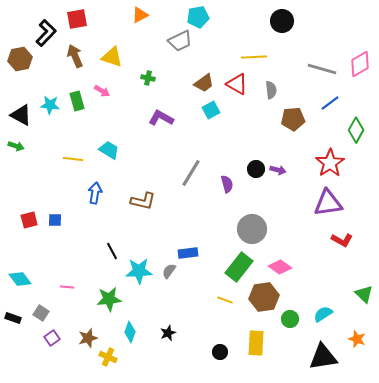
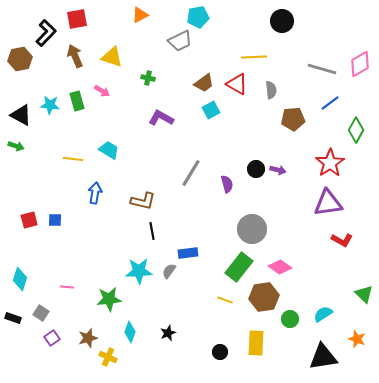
black line at (112, 251): moved 40 px right, 20 px up; rotated 18 degrees clockwise
cyan diamond at (20, 279): rotated 55 degrees clockwise
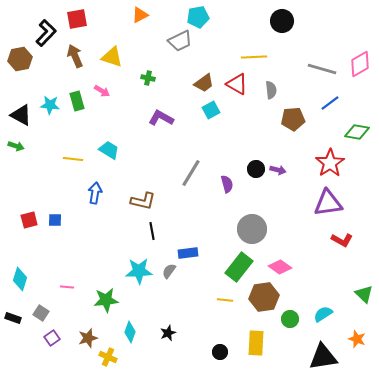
green diamond at (356, 130): moved 1 px right, 2 px down; rotated 70 degrees clockwise
green star at (109, 299): moved 3 px left, 1 px down
yellow line at (225, 300): rotated 14 degrees counterclockwise
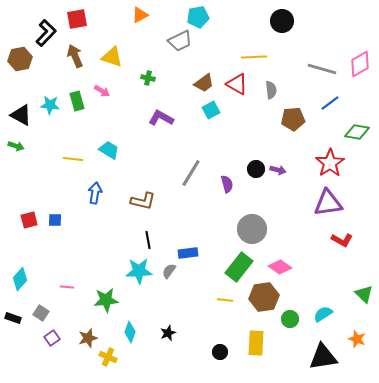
black line at (152, 231): moved 4 px left, 9 px down
cyan diamond at (20, 279): rotated 25 degrees clockwise
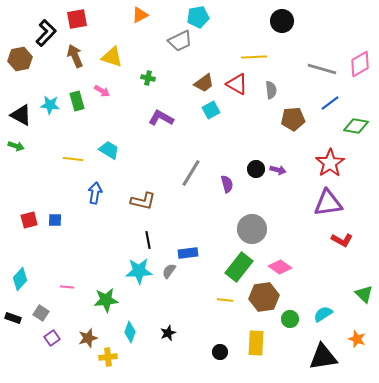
green diamond at (357, 132): moved 1 px left, 6 px up
yellow cross at (108, 357): rotated 30 degrees counterclockwise
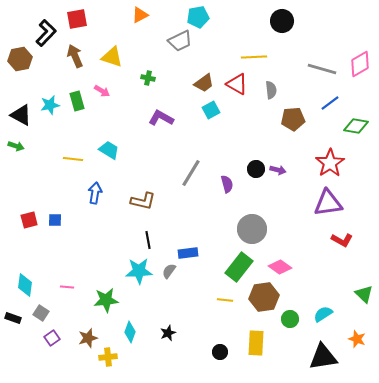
cyan star at (50, 105): rotated 18 degrees counterclockwise
cyan diamond at (20, 279): moved 5 px right, 6 px down; rotated 35 degrees counterclockwise
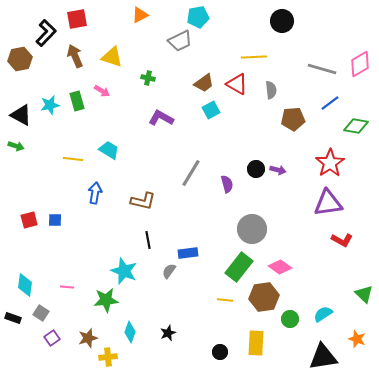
cyan star at (139, 271): moved 15 px left; rotated 24 degrees clockwise
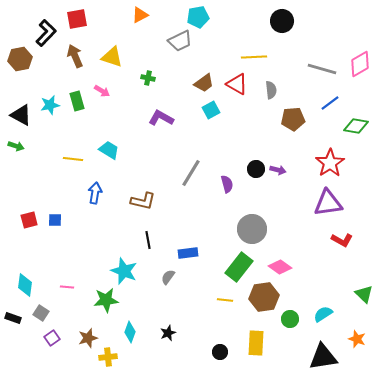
gray semicircle at (169, 271): moved 1 px left, 6 px down
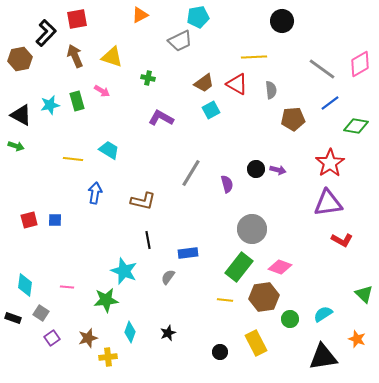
gray line at (322, 69): rotated 20 degrees clockwise
pink diamond at (280, 267): rotated 15 degrees counterclockwise
yellow rectangle at (256, 343): rotated 30 degrees counterclockwise
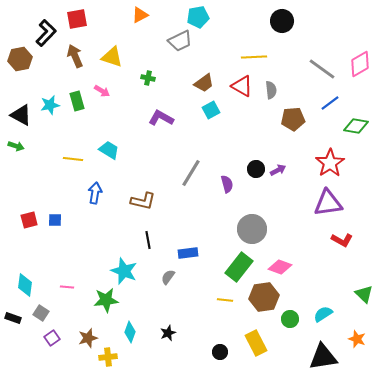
red triangle at (237, 84): moved 5 px right, 2 px down
purple arrow at (278, 170): rotated 42 degrees counterclockwise
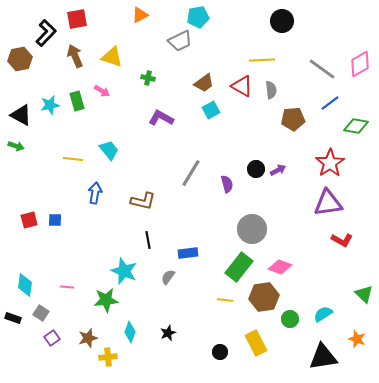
yellow line at (254, 57): moved 8 px right, 3 px down
cyan trapezoid at (109, 150): rotated 20 degrees clockwise
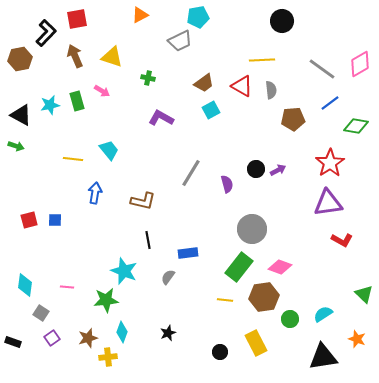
black rectangle at (13, 318): moved 24 px down
cyan diamond at (130, 332): moved 8 px left
